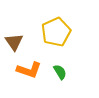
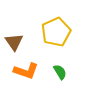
orange L-shape: moved 3 px left, 1 px down
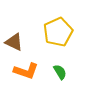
yellow pentagon: moved 2 px right
brown triangle: rotated 30 degrees counterclockwise
